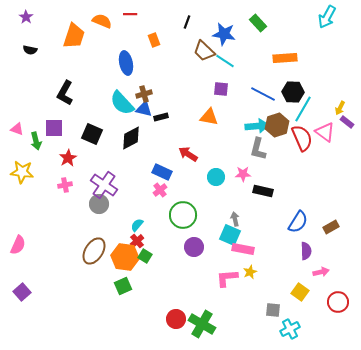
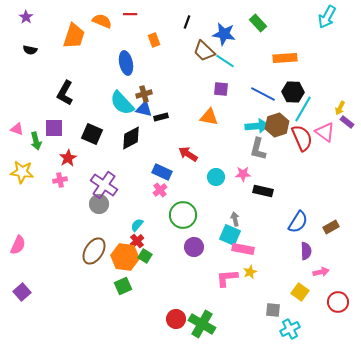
pink cross at (65, 185): moved 5 px left, 5 px up
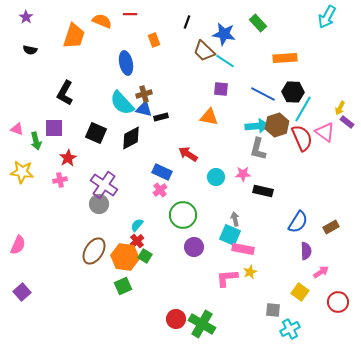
black square at (92, 134): moved 4 px right, 1 px up
pink arrow at (321, 272): rotated 21 degrees counterclockwise
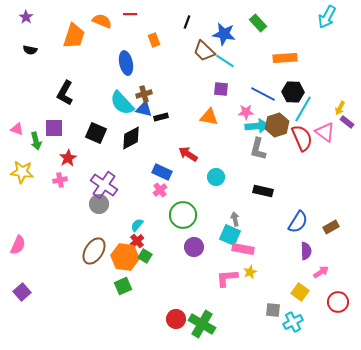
pink star at (243, 174): moved 3 px right, 62 px up
cyan cross at (290, 329): moved 3 px right, 7 px up
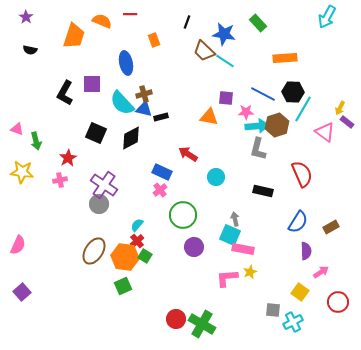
purple square at (221, 89): moved 5 px right, 9 px down
purple square at (54, 128): moved 38 px right, 44 px up
red semicircle at (302, 138): moved 36 px down
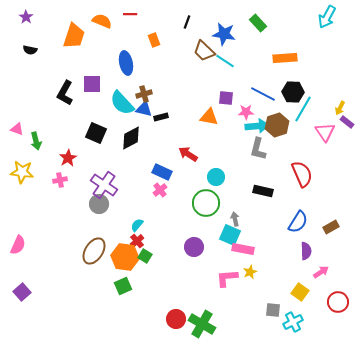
pink triangle at (325, 132): rotated 20 degrees clockwise
green circle at (183, 215): moved 23 px right, 12 px up
